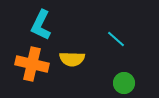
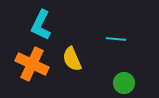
cyan line: rotated 36 degrees counterclockwise
yellow semicircle: rotated 65 degrees clockwise
orange cross: rotated 12 degrees clockwise
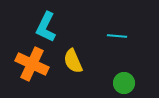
cyan L-shape: moved 5 px right, 2 px down
cyan line: moved 1 px right, 3 px up
yellow semicircle: moved 1 px right, 2 px down
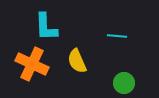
cyan L-shape: rotated 28 degrees counterclockwise
yellow semicircle: moved 4 px right
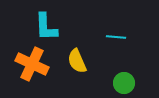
cyan line: moved 1 px left, 1 px down
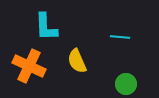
cyan line: moved 4 px right
orange cross: moved 3 px left, 2 px down
green circle: moved 2 px right, 1 px down
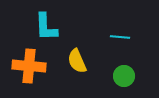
orange cross: rotated 20 degrees counterclockwise
green circle: moved 2 px left, 8 px up
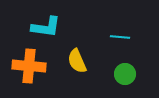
cyan L-shape: rotated 80 degrees counterclockwise
green circle: moved 1 px right, 2 px up
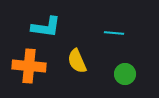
cyan line: moved 6 px left, 4 px up
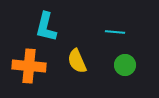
cyan L-shape: rotated 96 degrees clockwise
cyan line: moved 1 px right, 1 px up
green circle: moved 9 px up
